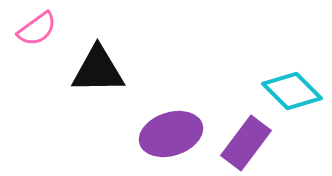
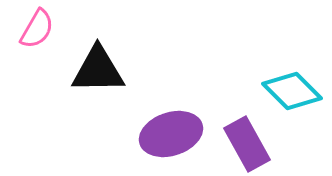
pink semicircle: rotated 24 degrees counterclockwise
purple rectangle: moved 1 px right, 1 px down; rotated 66 degrees counterclockwise
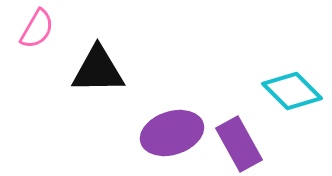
purple ellipse: moved 1 px right, 1 px up
purple rectangle: moved 8 px left
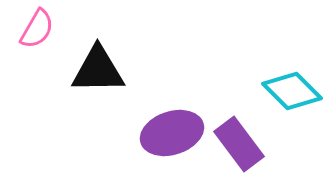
purple rectangle: rotated 8 degrees counterclockwise
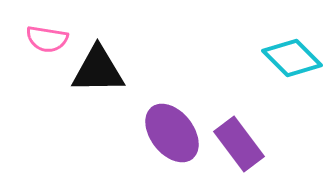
pink semicircle: moved 10 px right, 10 px down; rotated 69 degrees clockwise
cyan diamond: moved 33 px up
purple ellipse: rotated 70 degrees clockwise
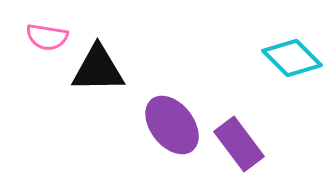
pink semicircle: moved 2 px up
black triangle: moved 1 px up
purple ellipse: moved 8 px up
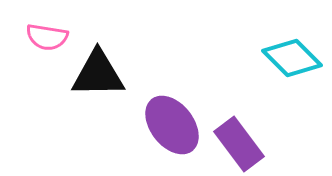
black triangle: moved 5 px down
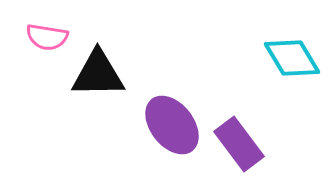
cyan diamond: rotated 14 degrees clockwise
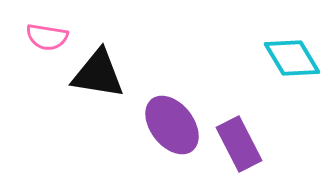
black triangle: rotated 10 degrees clockwise
purple rectangle: rotated 10 degrees clockwise
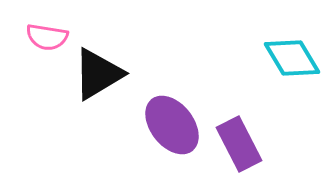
black triangle: rotated 40 degrees counterclockwise
